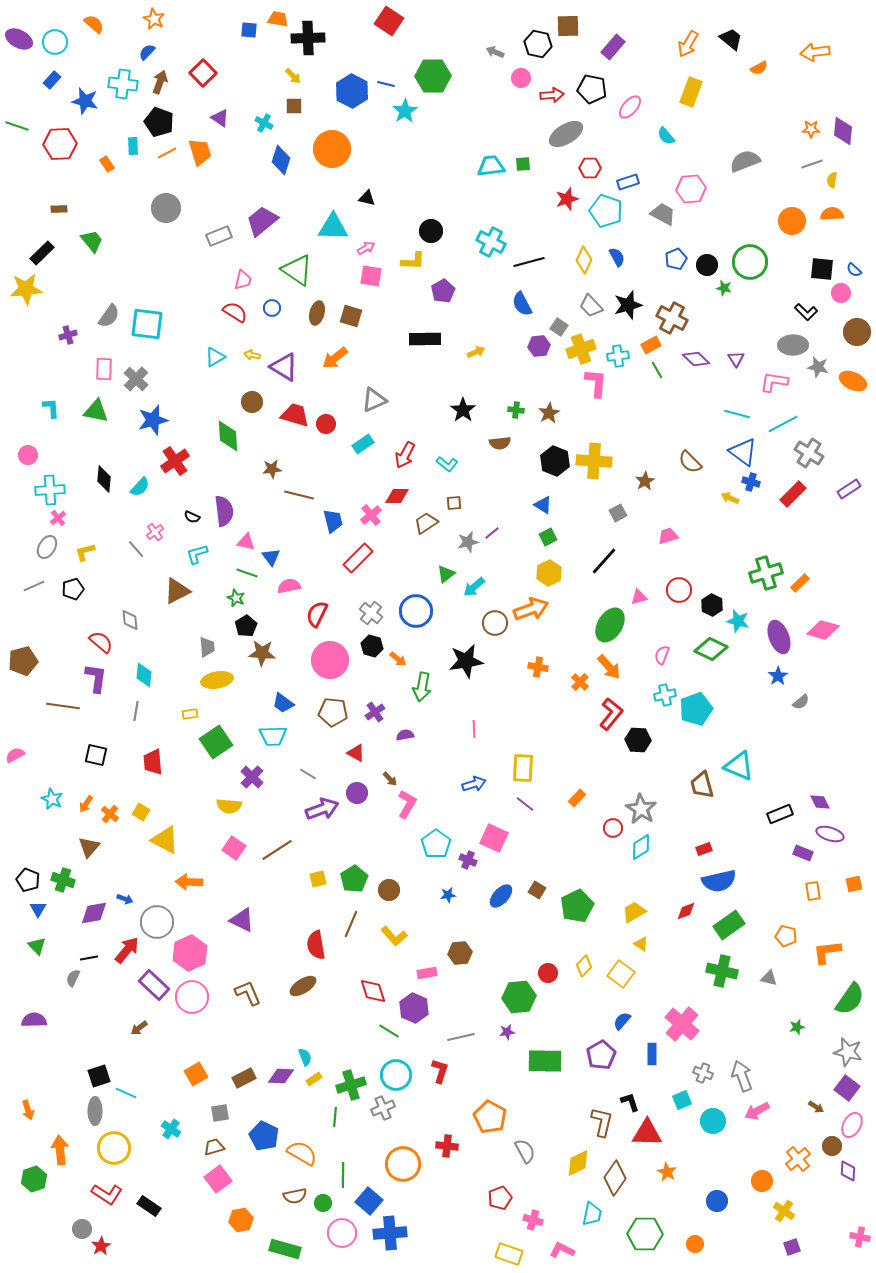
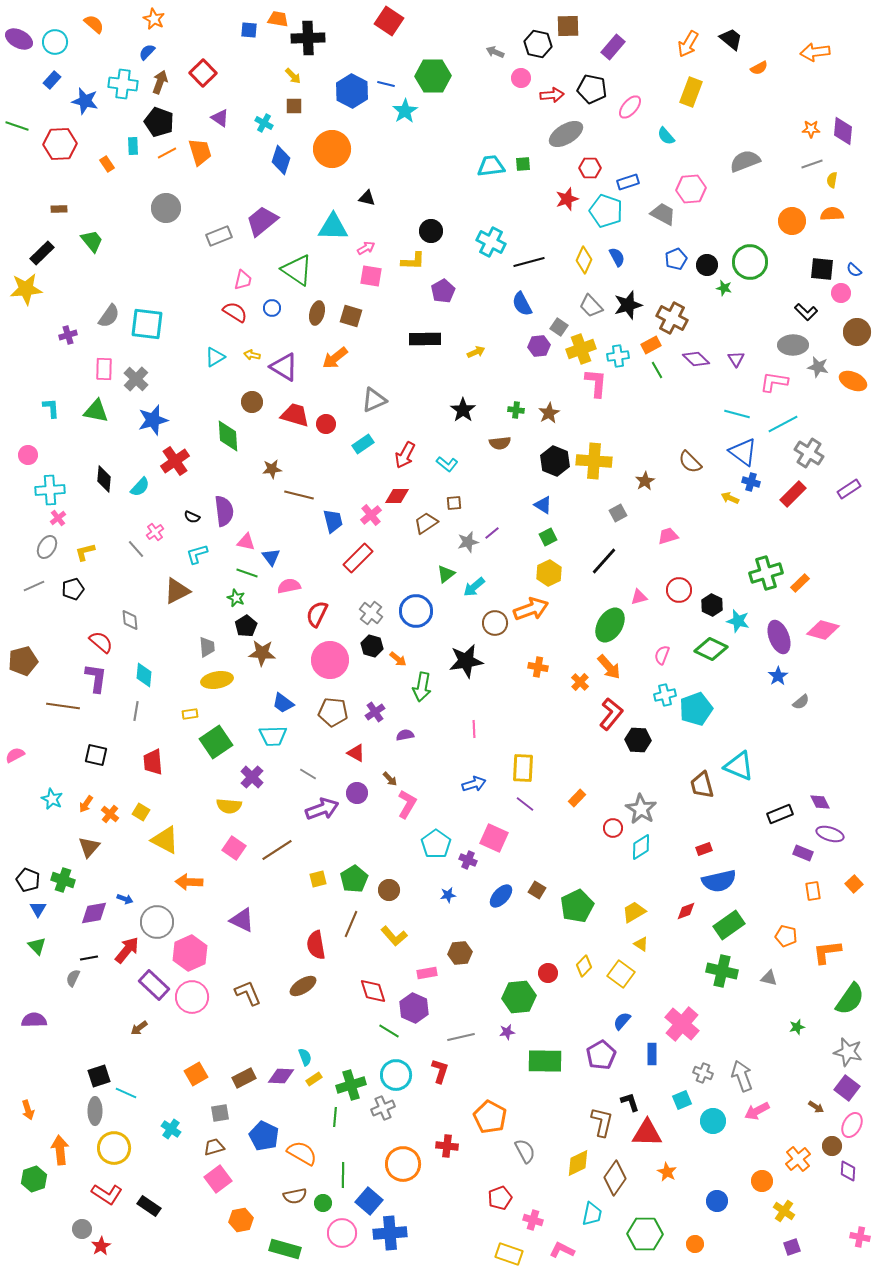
orange square at (854, 884): rotated 30 degrees counterclockwise
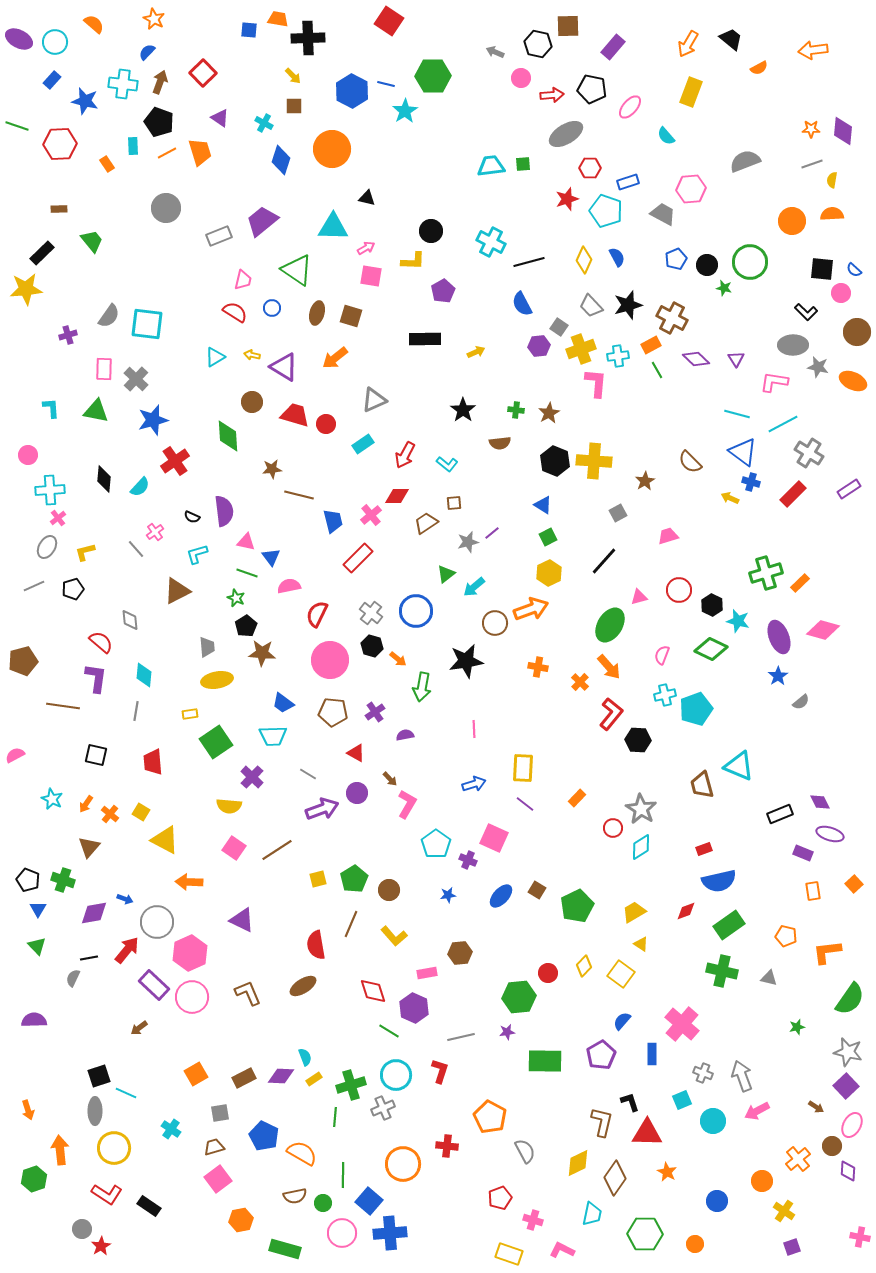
orange arrow at (815, 52): moved 2 px left, 2 px up
purple square at (847, 1088): moved 1 px left, 2 px up; rotated 10 degrees clockwise
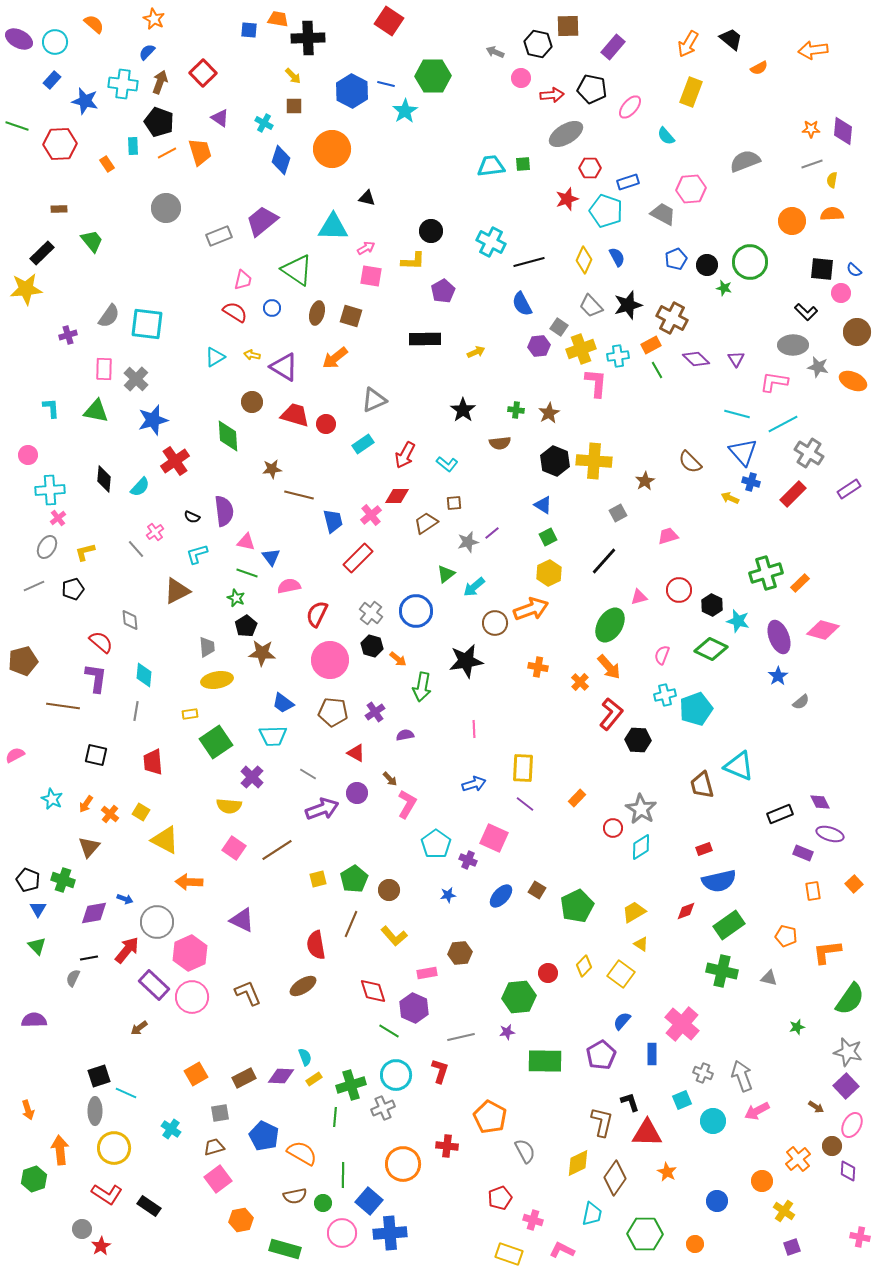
blue triangle at (743, 452): rotated 12 degrees clockwise
